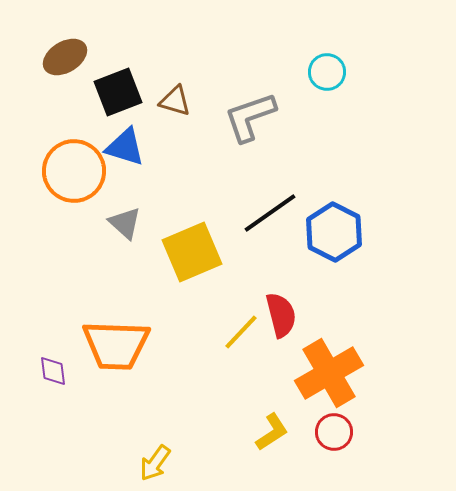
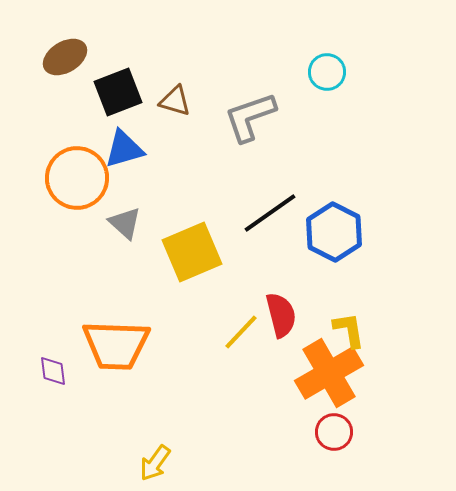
blue triangle: moved 1 px left, 2 px down; rotated 33 degrees counterclockwise
orange circle: moved 3 px right, 7 px down
yellow L-shape: moved 77 px right, 102 px up; rotated 66 degrees counterclockwise
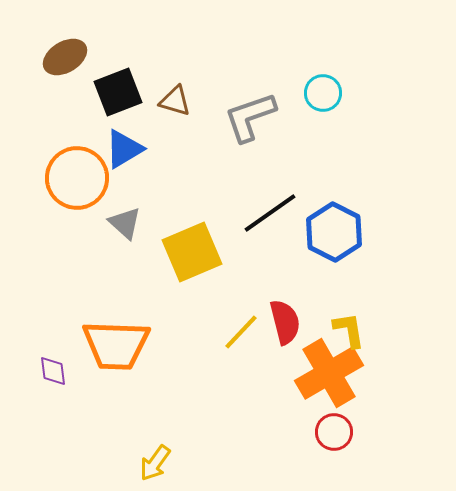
cyan circle: moved 4 px left, 21 px down
blue triangle: rotated 15 degrees counterclockwise
red semicircle: moved 4 px right, 7 px down
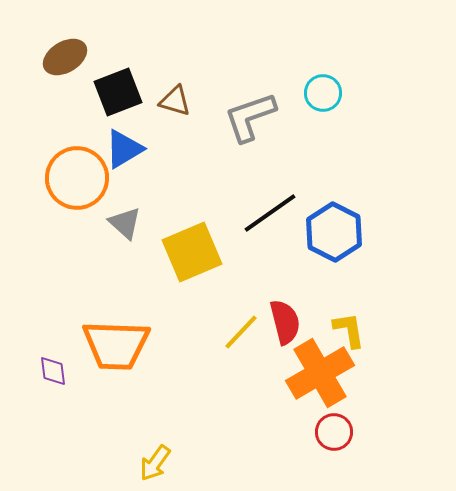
orange cross: moved 9 px left
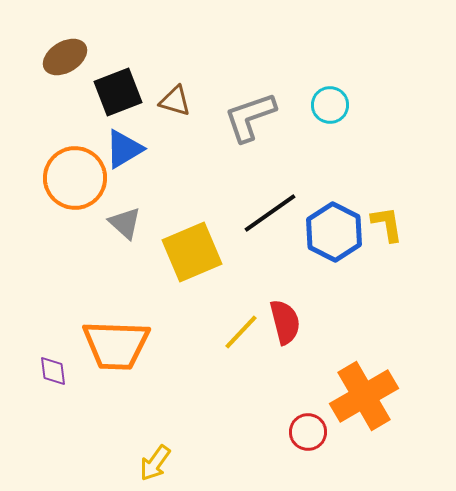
cyan circle: moved 7 px right, 12 px down
orange circle: moved 2 px left
yellow L-shape: moved 38 px right, 106 px up
orange cross: moved 44 px right, 23 px down
red circle: moved 26 px left
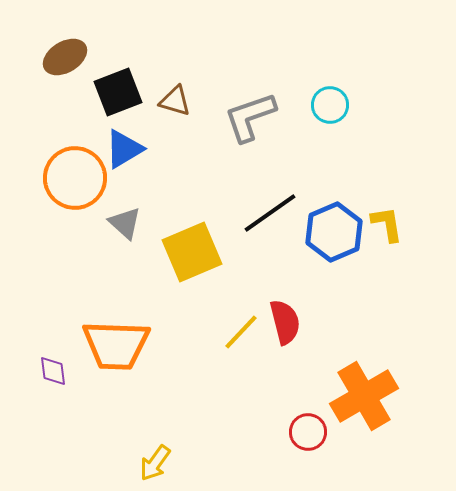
blue hexagon: rotated 10 degrees clockwise
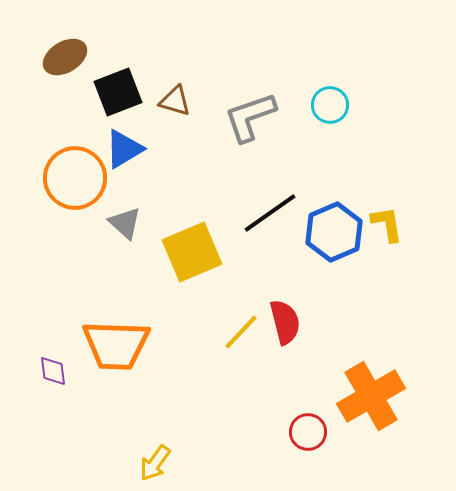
orange cross: moved 7 px right
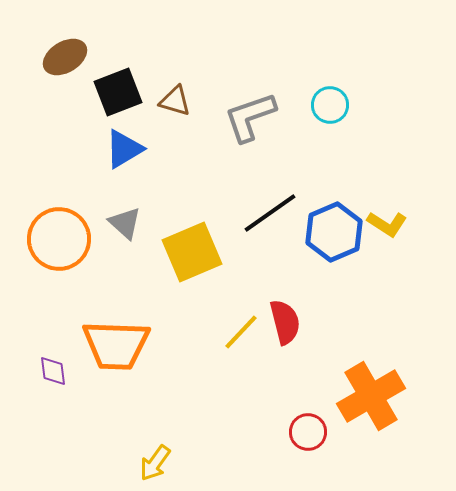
orange circle: moved 16 px left, 61 px down
yellow L-shape: rotated 132 degrees clockwise
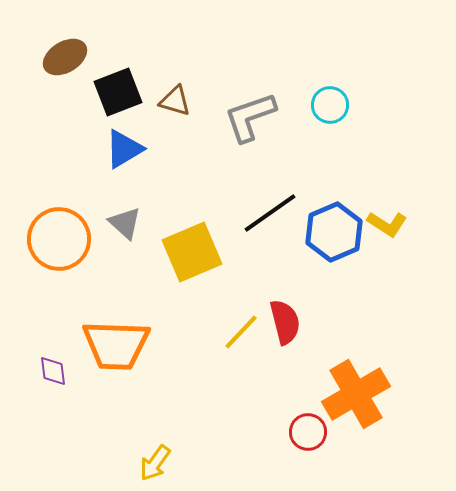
orange cross: moved 15 px left, 2 px up
